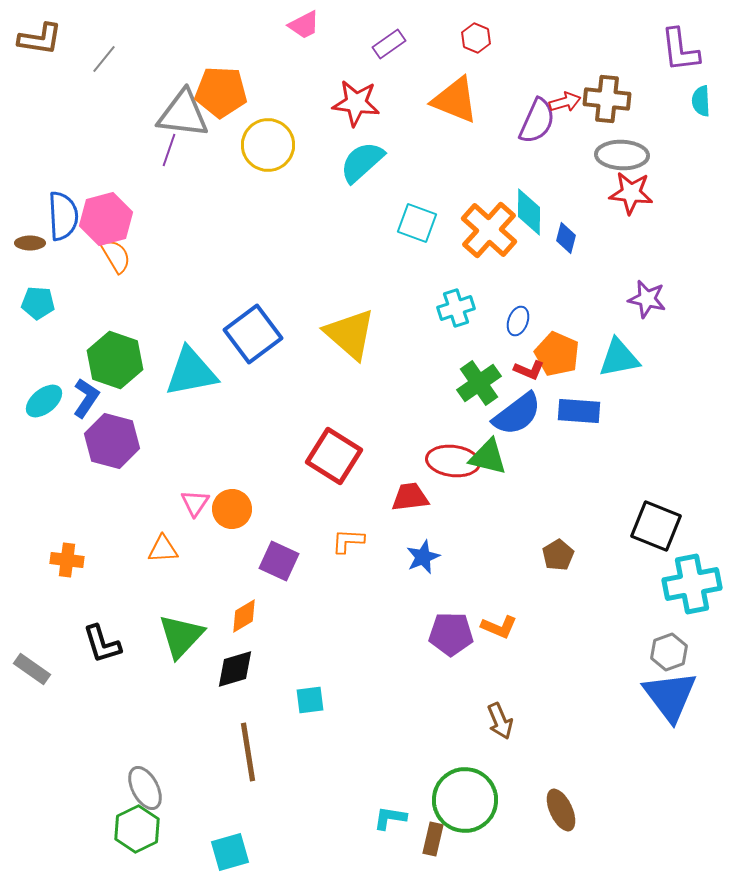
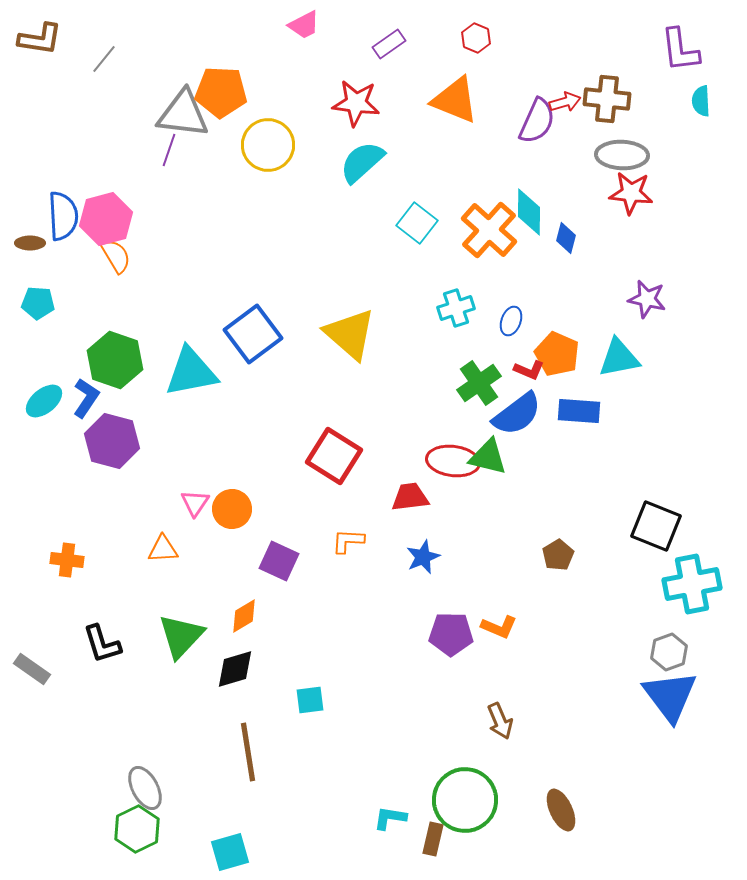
cyan square at (417, 223): rotated 18 degrees clockwise
blue ellipse at (518, 321): moved 7 px left
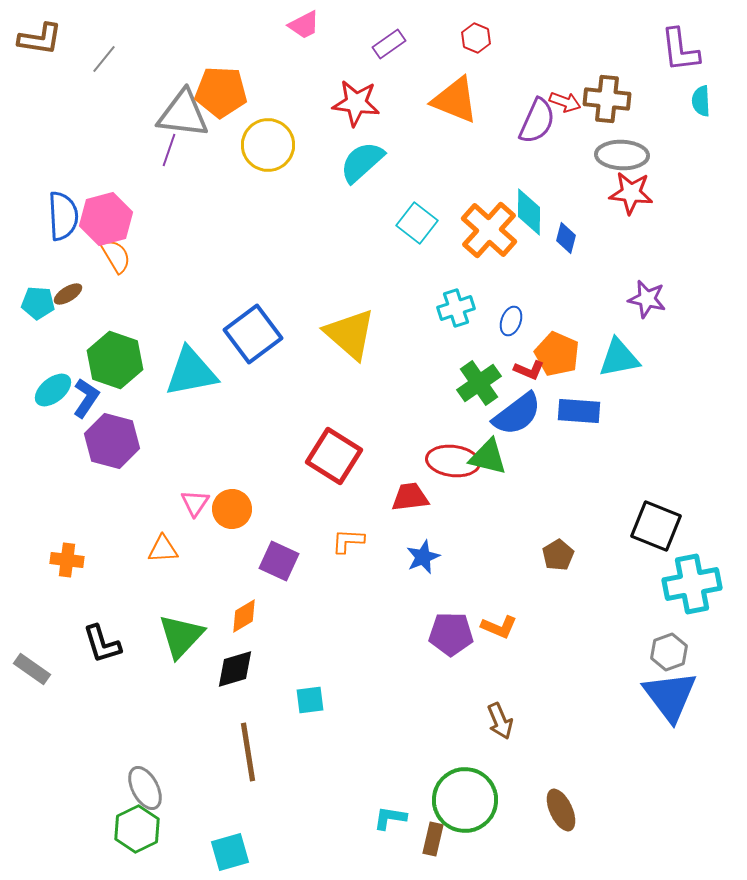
red arrow at (565, 102): rotated 36 degrees clockwise
brown ellipse at (30, 243): moved 38 px right, 51 px down; rotated 32 degrees counterclockwise
cyan ellipse at (44, 401): moved 9 px right, 11 px up
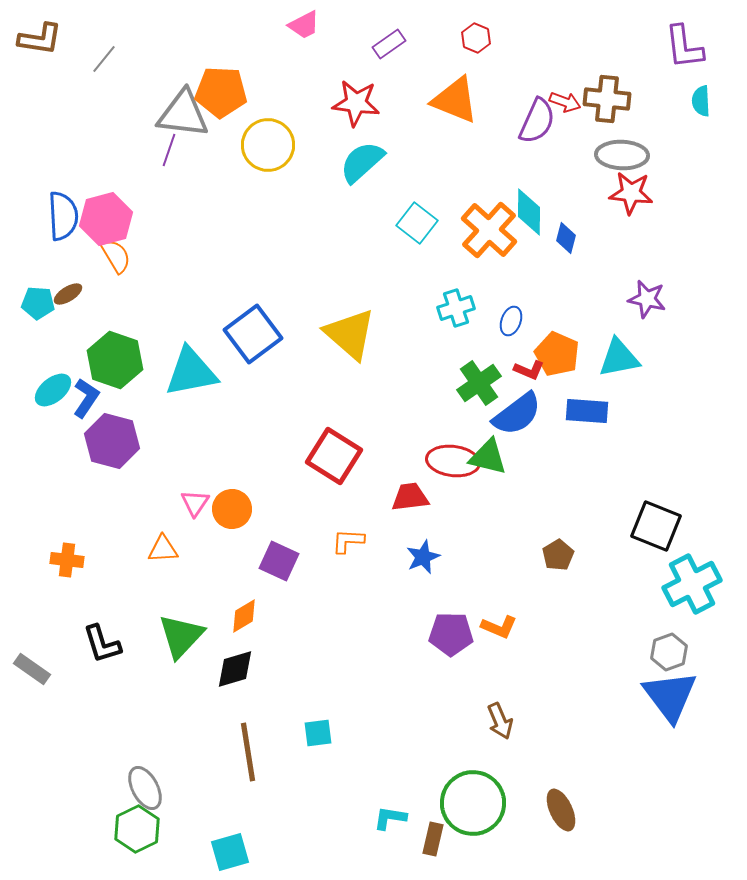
purple L-shape at (680, 50): moved 4 px right, 3 px up
blue rectangle at (579, 411): moved 8 px right
cyan cross at (692, 584): rotated 16 degrees counterclockwise
cyan square at (310, 700): moved 8 px right, 33 px down
green circle at (465, 800): moved 8 px right, 3 px down
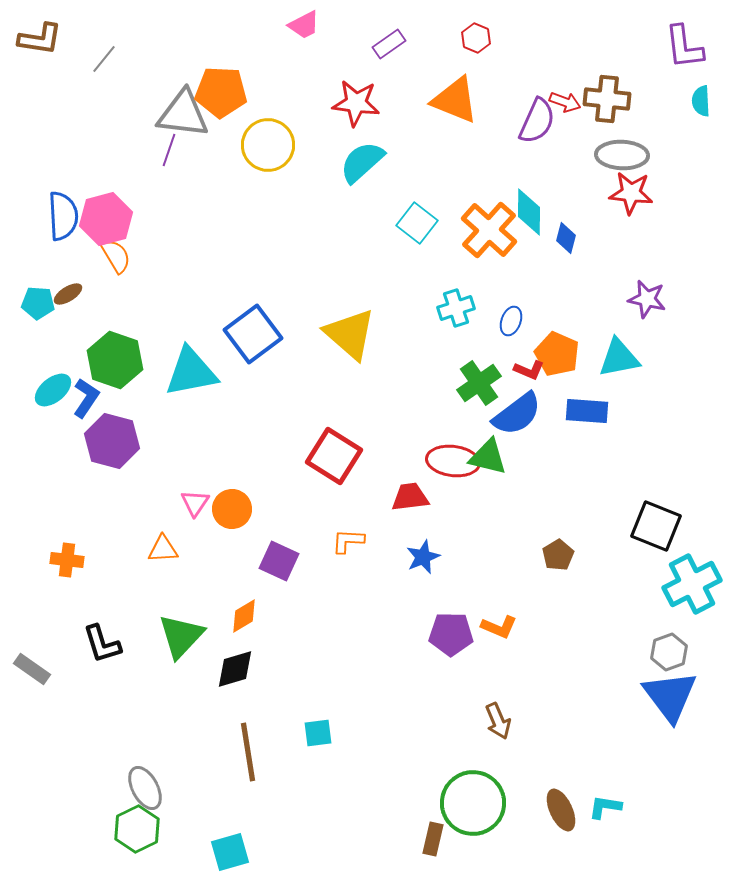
brown arrow at (500, 721): moved 2 px left
cyan L-shape at (390, 818): moved 215 px right, 11 px up
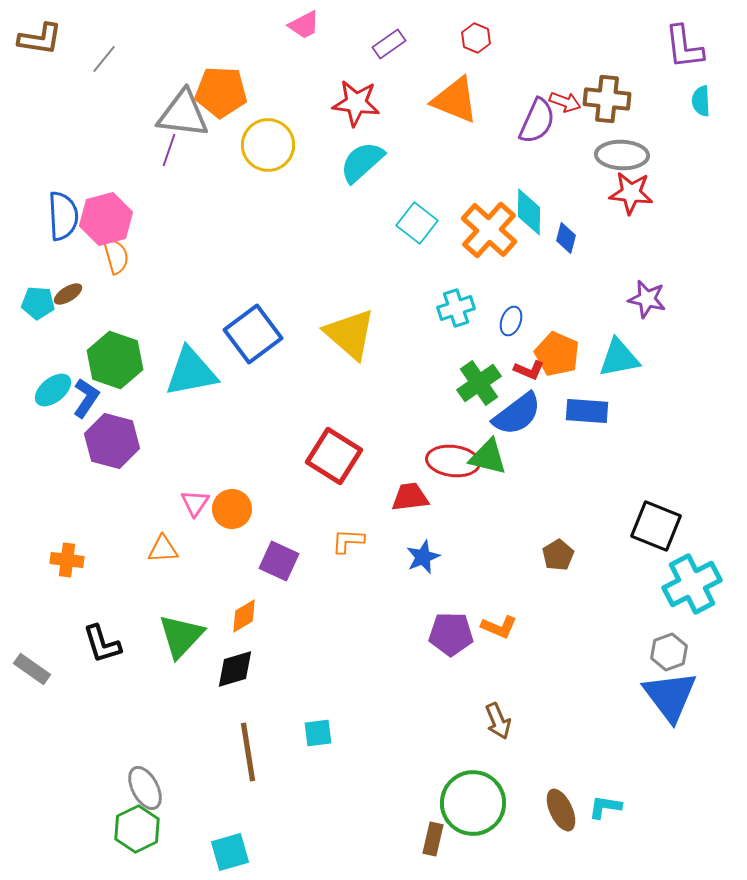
orange semicircle at (116, 256): rotated 15 degrees clockwise
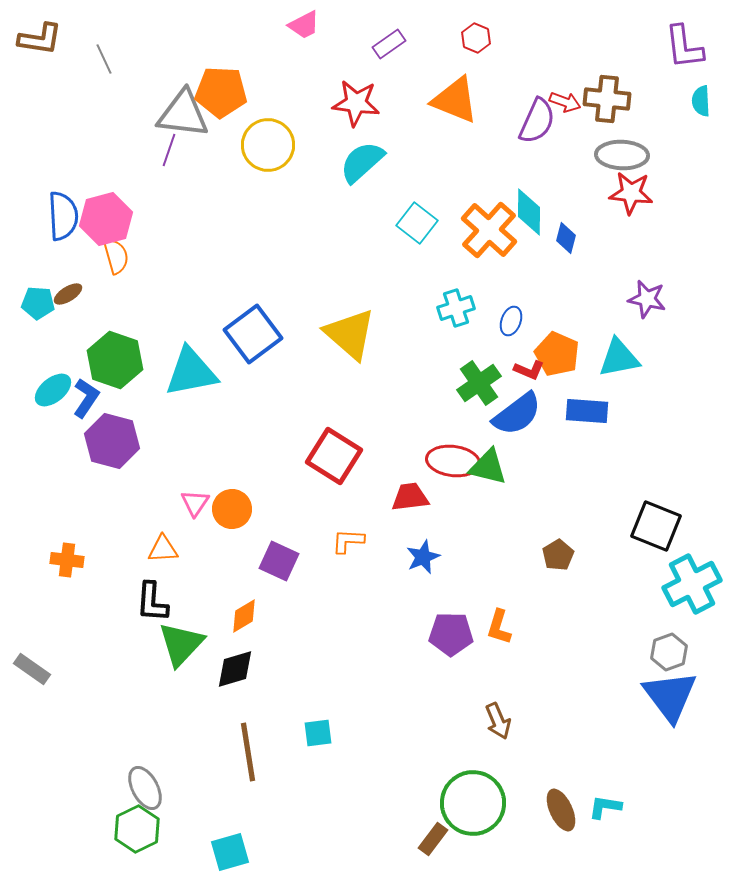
gray line at (104, 59): rotated 64 degrees counterclockwise
green triangle at (488, 457): moved 10 px down
orange L-shape at (499, 627): rotated 84 degrees clockwise
green triangle at (181, 636): moved 8 px down
black L-shape at (102, 644): moved 50 px right, 42 px up; rotated 21 degrees clockwise
brown rectangle at (433, 839): rotated 24 degrees clockwise
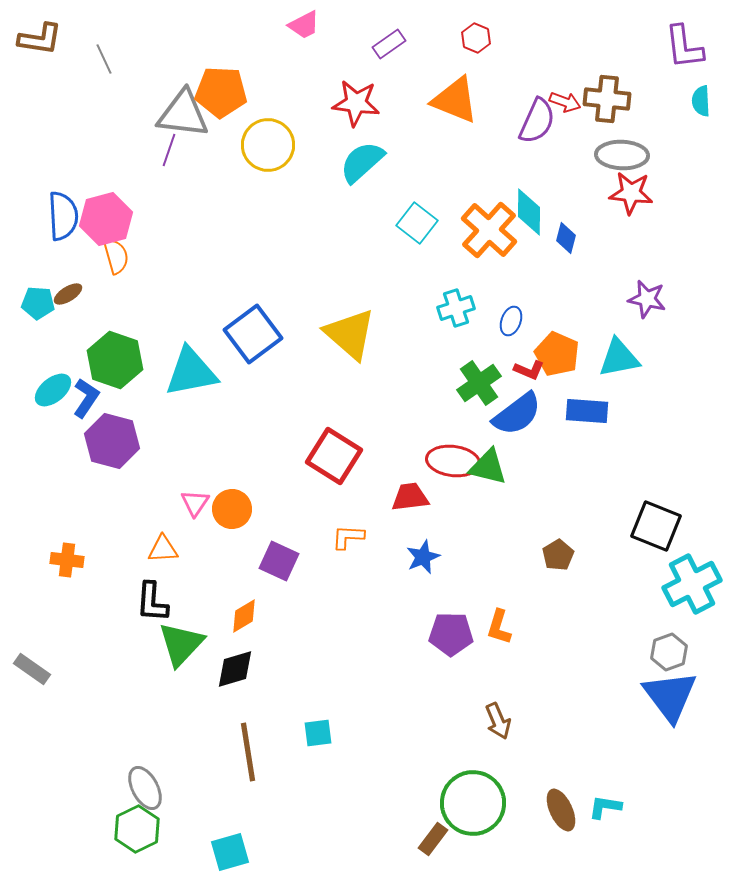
orange L-shape at (348, 541): moved 4 px up
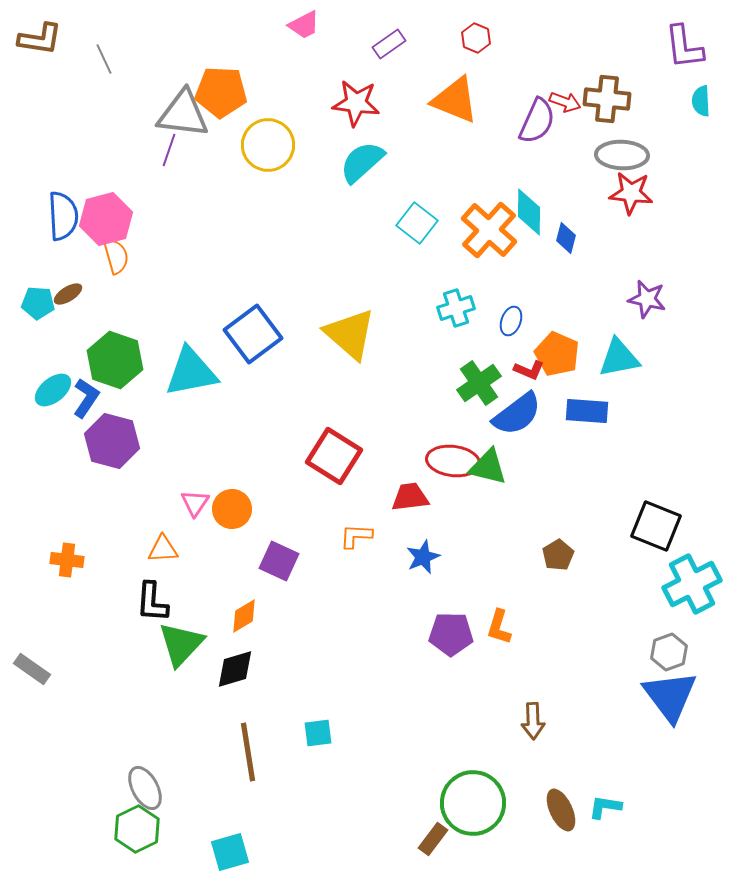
orange L-shape at (348, 537): moved 8 px right, 1 px up
brown arrow at (498, 721): moved 35 px right; rotated 21 degrees clockwise
